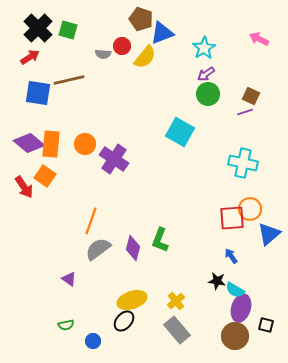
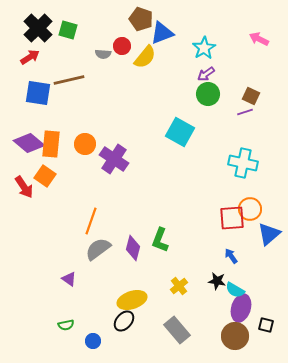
yellow cross at (176, 301): moved 3 px right, 15 px up
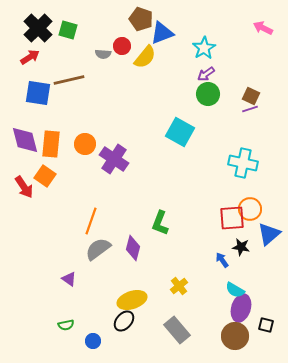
pink arrow at (259, 39): moved 4 px right, 11 px up
purple line at (245, 112): moved 5 px right, 3 px up
purple diamond at (29, 143): moved 4 px left, 3 px up; rotated 36 degrees clockwise
green L-shape at (160, 240): moved 17 px up
blue arrow at (231, 256): moved 9 px left, 4 px down
black star at (217, 281): moved 24 px right, 34 px up
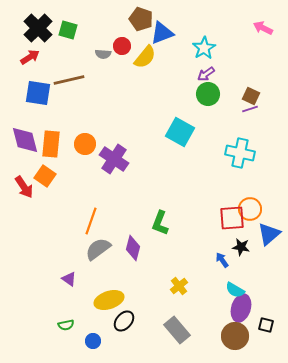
cyan cross at (243, 163): moved 3 px left, 10 px up
yellow ellipse at (132, 300): moved 23 px left
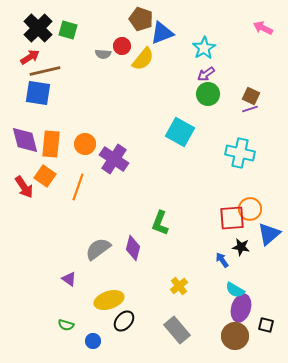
yellow semicircle at (145, 57): moved 2 px left, 2 px down
brown line at (69, 80): moved 24 px left, 9 px up
orange line at (91, 221): moved 13 px left, 34 px up
green semicircle at (66, 325): rotated 28 degrees clockwise
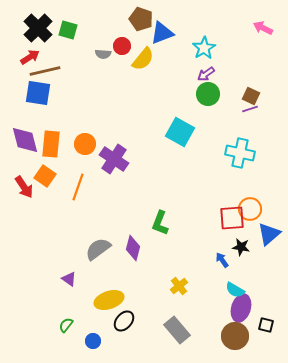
green semicircle at (66, 325): rotated 112 degrees clockwise
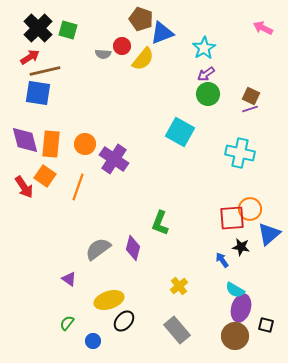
green semicircle at (66, 325): moved 1 px right, 2 px up
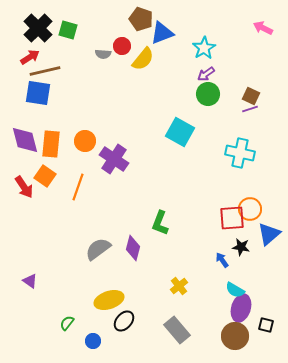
orange circle at (85, 144): moved 3 px up
purple triangle at (69, 279): moved 39 px left, 2 px down
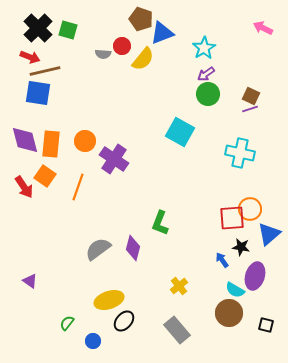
red arrow at (30, 57): rotated 54 degrees clockwise
purple ellipse at (241, 308): moved 14 px right, 32 px up
brown circle at (235, 336): moved 6 px left, 23 px up
